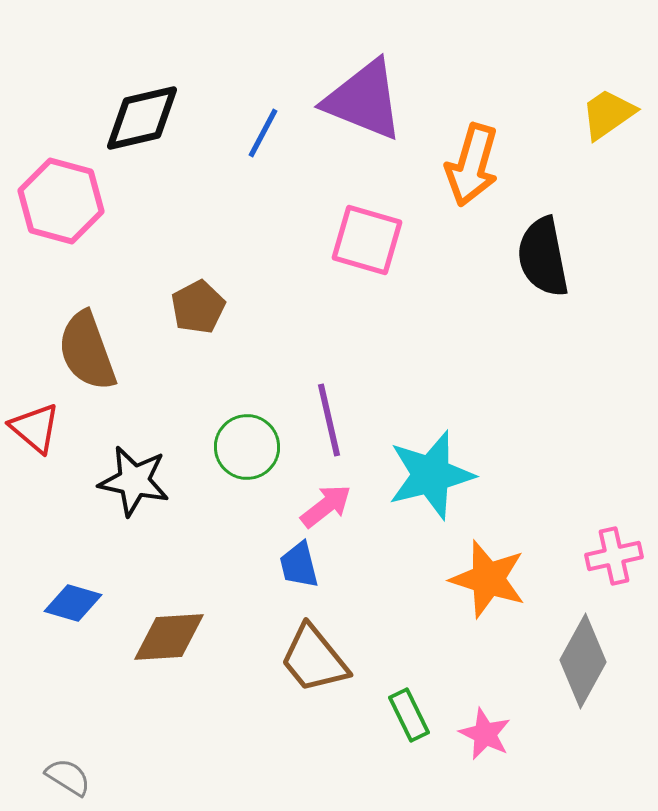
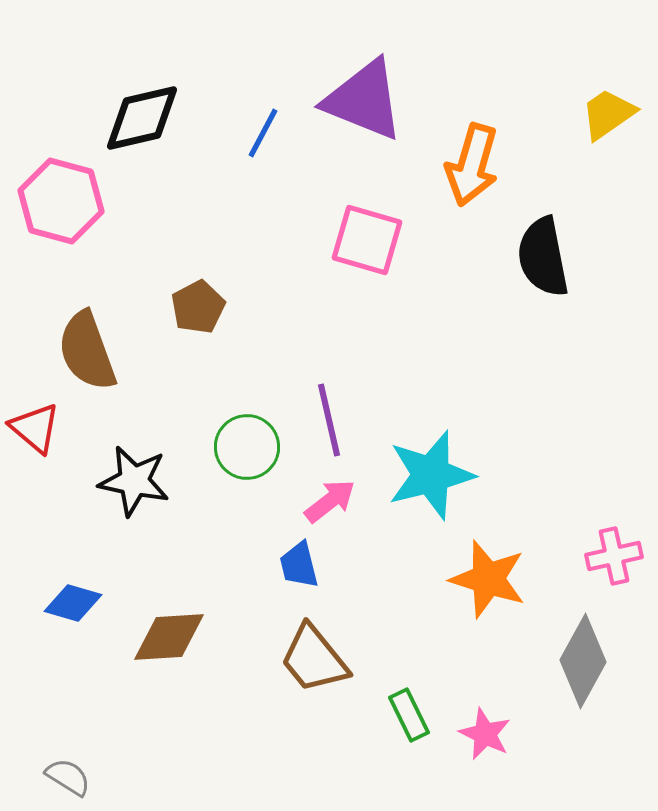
pink arrow: moved 4 px right, 5 px up
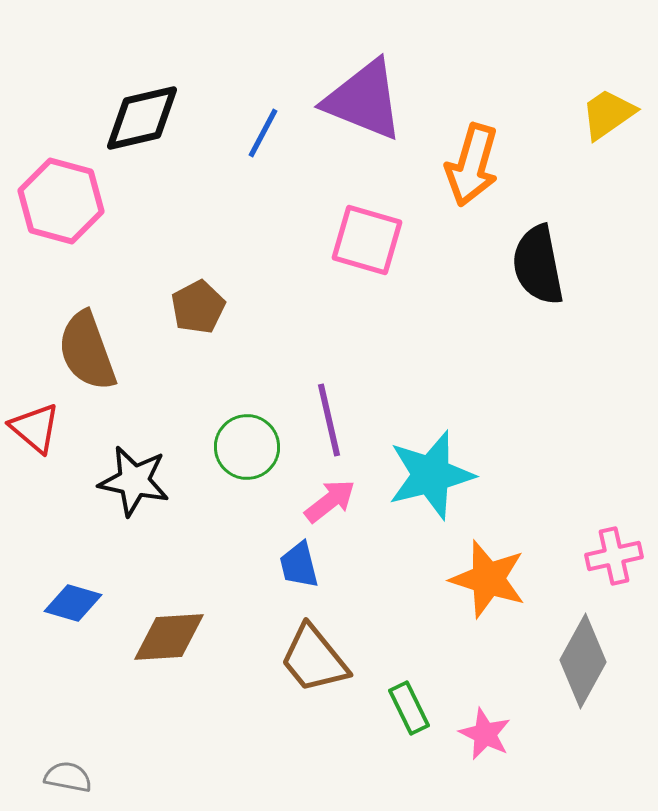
black semicircle: moved 5 px left, 8 px down
green rectangle: moved 7 px up
gray semicircle: rotated 21 degrees counterclockwise
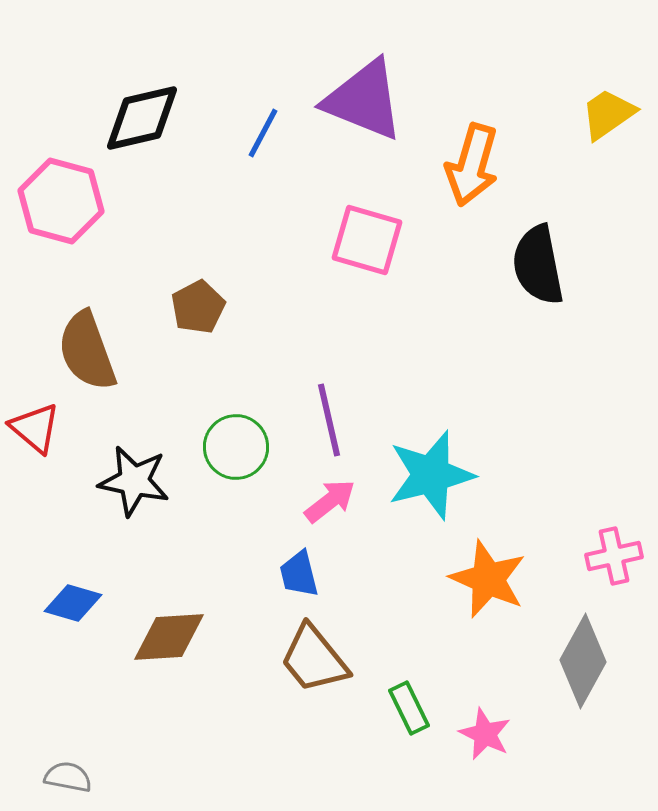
green circle: moved 11 px left
blue trapezoid: moved 9 px down
orange star: rotated 6 degrees clockwise
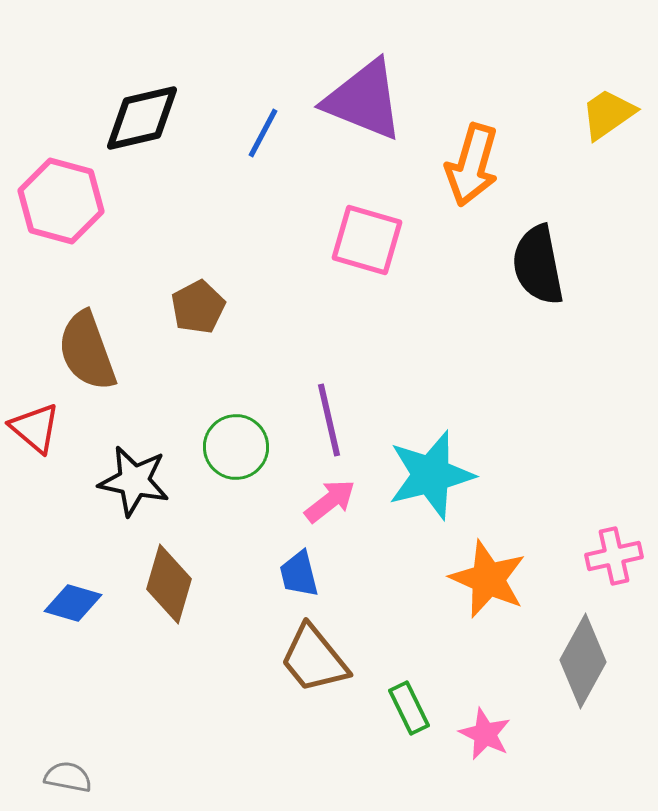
brown diamond: moved 53 px up; rotated 70 degrees counterclockwise
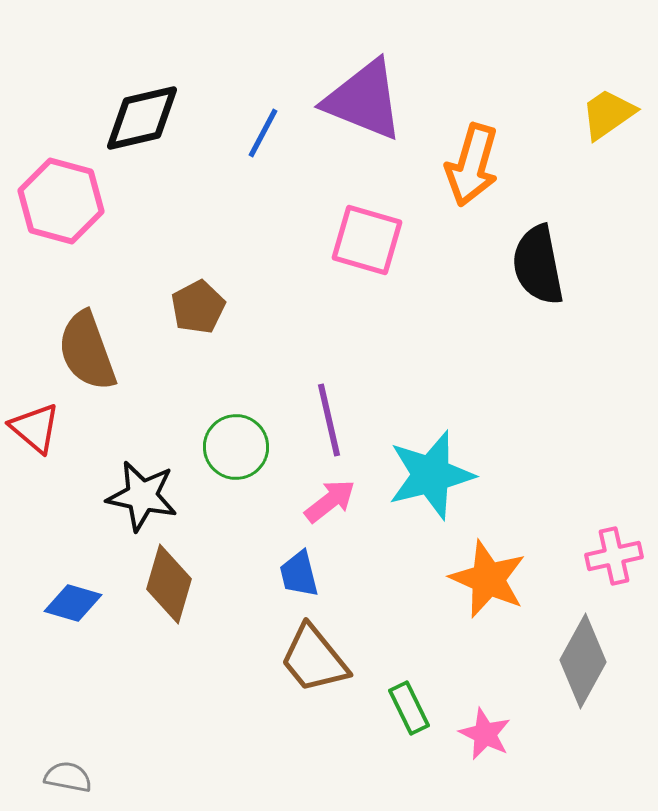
black star: moved 8 px right, 15 px down
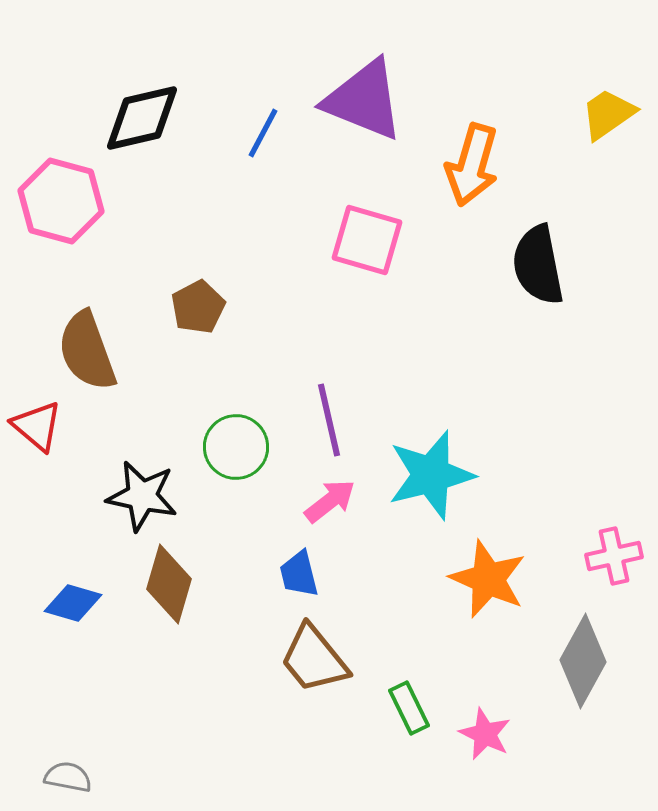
red triangle: moved 2 px right, 2 px up
